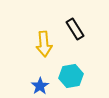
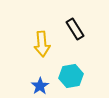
yellow arrow: moved 2 px left
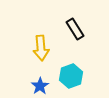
yellow arrow: moved 1 px left, 4 px down
cyan hexagon: rotated 10 degrees counterclockwise
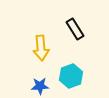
blue star: rotated 30 degrees clockwise
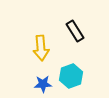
black rectangle: moved 2 px down
blue star: moved 3 px right, 2 px up
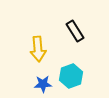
yellow arrow: moved 3 px left, 1 px down
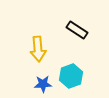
black rectangle: moved 2 px right, 1 px up; rotated 25 degrees counterclockwise
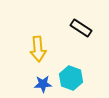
black rectangle: moved 4 px right, 2 px up
cyan hexagon: moved 2 px down; rotated 20 degrees counterclockwise
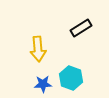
black rectangle: rotated 65 degrees counterclockwise
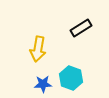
yellow arrow: rotated 15 degrees clockwise
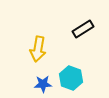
black rectangle: moved 2 px right, 1 px down
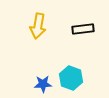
black rectangle: rotated 25 degrees clockwise
yellow arrow: moved 23 px up
